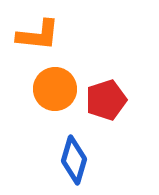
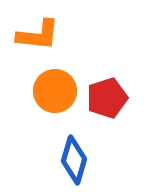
orange circle: moved 2 px down
red pentagon: moved 1 px right, 2 px up
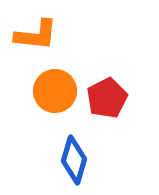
orange L-shape: moved 2 px left
red pentagon: rotated 9 degrees counterclockwise
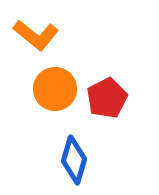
orange L-shape: rotated 33 degrees clockwise
orange circle: moved 2 px up
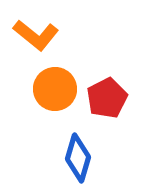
blue diamond: moved 4 px right, 2 px up
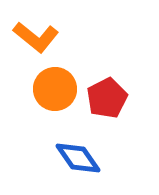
orange L-shape: moved 2 px down
blue diamond: rotated 51 degrees counterclockwise
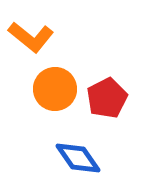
orange L-shape: moved 5 px left
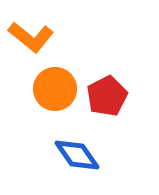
red pentagon: moved 2 px up
blue diamond: moved 1 px left, 3 px up
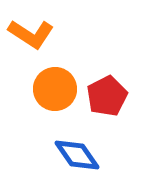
orange L-shape: moved 3 px up; rotated 6 degrees counterclockwise
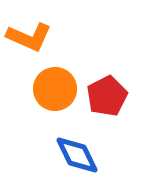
orange L-shape: moved 2 px left, 3 px down; rotated 9 degrees counterclockwise
blue diamond: rotated 9 degrees clockwise
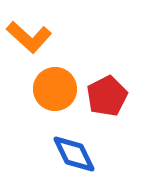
orange L-shape: rotated 18 degrees clockwise
blue diamond: moved 3 px left, 1 px up
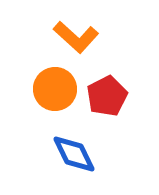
orange L-shape: moved 47 px right
